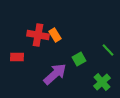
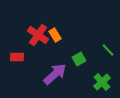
red cross: rotated 25 degrees clockwise
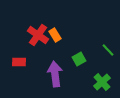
red rectangle: moved 2 px right, 5 px down
purple arrow: rotated 55 degrees counterclockwise
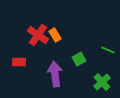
green line: rotated 24 degrees counterclockwise
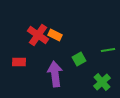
orange rectangle: rotated 32 degrees counterclockwise
green line: rotated 32 degrees counterclockwise
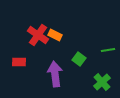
green square: rotated 24 degrees counterclockwise
